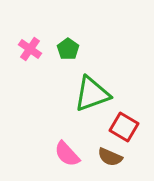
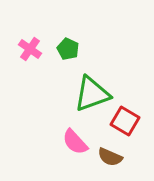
green pentagon: rotated 10 degrees counterclockwise
red square: moved 1 px right, 6 px up
pink semicircle: moved 8 px right, 12 px up
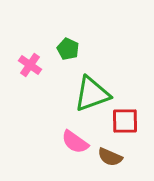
pink cross: moved 16 px down
red square: rotated 32 degrees counterclockwise
pink semicircle: rotated 12 degrees counterclockwise
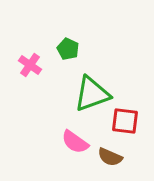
red square: rotated 8 degrees clockwise
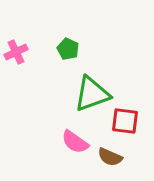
pink cross: moved 14 px left, 13 px up; rotated 30 degrees clockwise
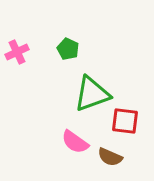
pink cross: moved 1 px right
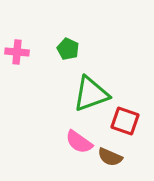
pink cross: rotated 30 degrees clockwise
green triangle: moved 1 px left
red square: rotated 12 degrees clockwise
pink semicircle: moved 4 px right
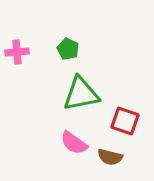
pink cross: rotated 10 degrees counterclockwise
green triangle: moved 10 px left; rotated 9 degrees clockwise
pink semicircle: moved 5 px left, 1 px down
brown semicircle: rotated 10 degrees counterclockwise
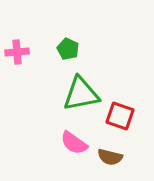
red square: moved 5 px left, 5 px up
